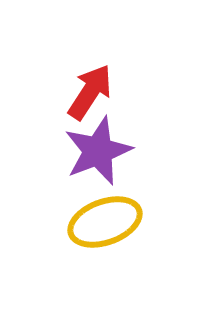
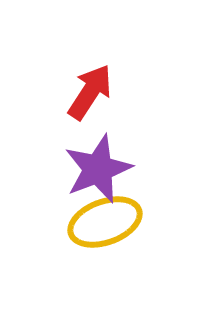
purple star: moved 18 px down
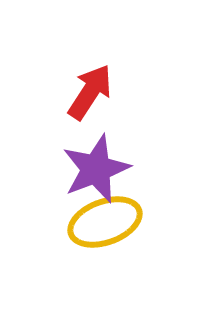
purple star: moved 2 px left
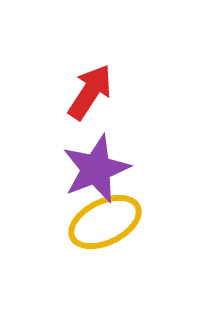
yellow ellipse: rotated 6 degrees counterclockwise
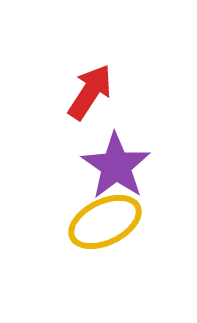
purple star: moved 20 px right, 3 px up; rotated 16 degrees counterclockwise
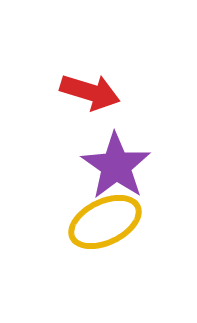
red arrow: rotated 74 degrees clockwise
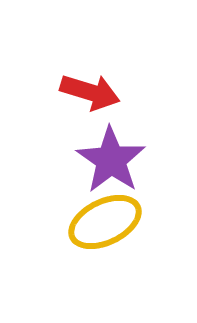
purple star: moved 5 px left, 6 px up
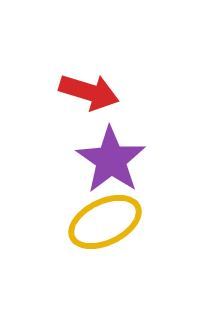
red arrow: moved 1 px left
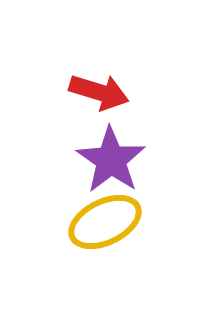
red arrow: moved 10 px right
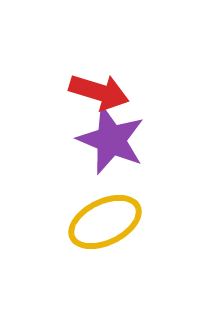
purple star: moved 20 px up; rotated 12 degrees counterclockwise
